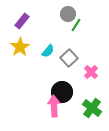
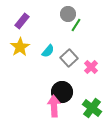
pink cross: moved 5 px up
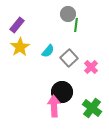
purple rectangle: moved 5 px left, 4 px down
green line: rotated 24 degrees counterclockwise
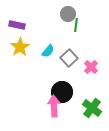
purple rectangle: rotated 63 degrees clockwise
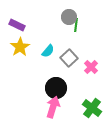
gray circle: moved 1 px right, 3 px down
purple rectangle: rotated 14 degrees clockwise
black circle: moved 6 px left, 4 px up
pink arrow: moved 1 px left, 1 px down; rotated 20 degrees clockwise
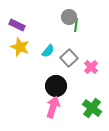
yellow star: rotated 18 degrees counterclockwise
black circle: moved 2 px up
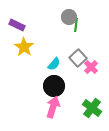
yellow star: moved 4 px right; rotated 12 degrees clockwise
cyan semicircle: moved 6 px right, 13 px down
gray square: moved 9 px right
black circle: moved 2 px left
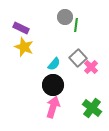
gray circle: moved 4 px left
purple rectangle: moved 4 px right, 3 px down
yellow star: rotated 12 degrees counterclockwise
black circle: moved 1 px left, 1 px up
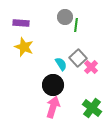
purple rectangle: moved 5 px up; rotated 21 degrees counterclockwise
cyan semicircle: moved 7 px right; rotated 72 degrees counterclockwise
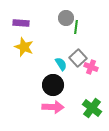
gray circle: moved 1 px right, 1 px down
green line: moved 2 px down
pink cross: rotated 24 degrees counterclockwise
pink arrow: rotated 75 degrees clockwise
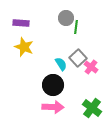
pink cross: rotated 16 degrees clockwise
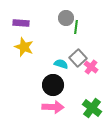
cyan semicircle: rotated 40 degrees counterclockwise
